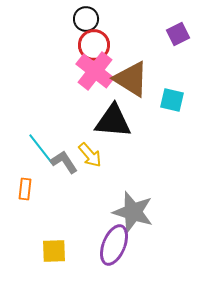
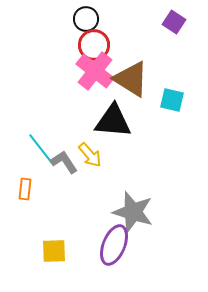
purple square: moved 4 px left, 12 px up; rotated 30 degrees counterclockwise
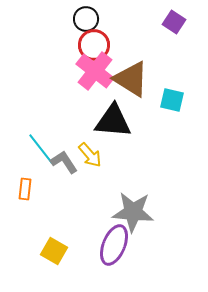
gray star: rotated 12 degrees counterclockwise
yellow square: rotated 32 degrees clockwise
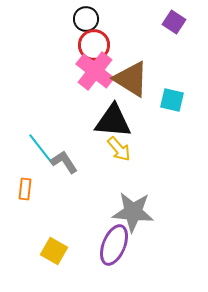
yellow arrow: moved 29 px right, 6 px up
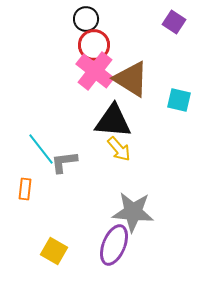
cyan square: moved 7 px right
gray L-shape: rotated 64 degrees counterclockwise
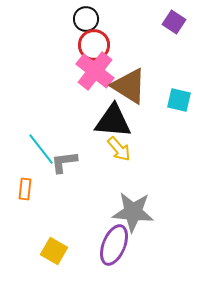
brown triangle: moved 2 px left, 7 px down
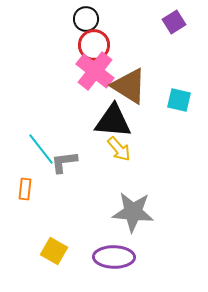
purple square: rotated 25 degrees clockwise
purple ellipse: moved 12 px down; rotated 69 degrees clockwise
